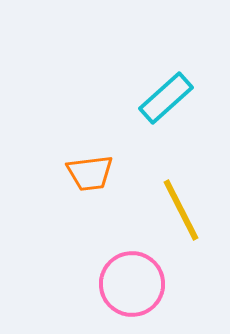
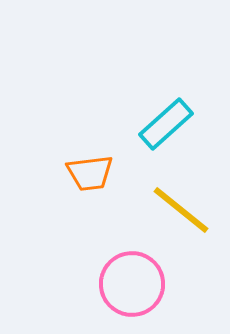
cyan rectangle: moved 26 px down
yellow line: rotated 24 degrees counterclockwise
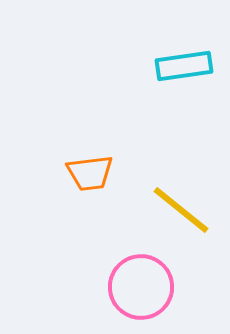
cyan rectangle: moved 18 px right, 58 px up; rotated 34 degrees clockwise
pink circle: moved 9 px right, 3 px down
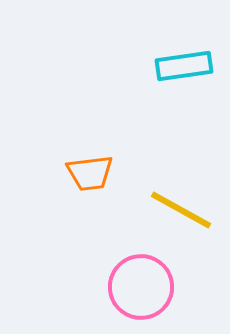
yellow line: rotated 10 degrees counterclockwise
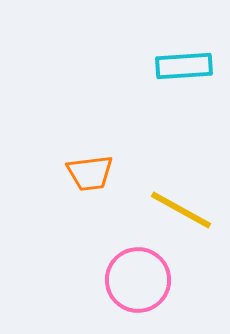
cyan rectangle: rotated 4 degrees clockwise
pink circle: moved 3 px left, 7 px up
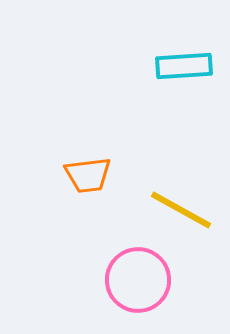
orange trapezoid: moved 2 px left, 2 px down
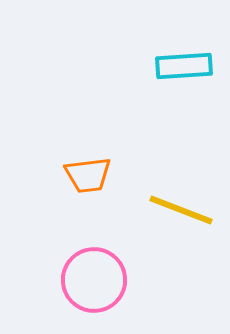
yellow line: rotated 8 degrees counterclockwise
pink circle: moved 44 px left
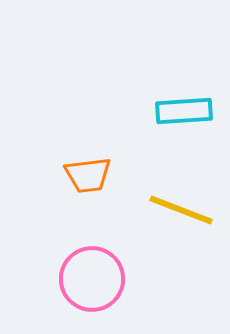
cyan rectangle: moved 45 px down
pink circle: moved 2 px left, 1 px up
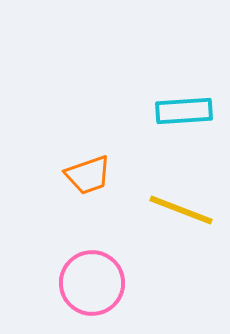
orange trapezoid: rotated 12 degrees counterclockwise
pink circle: moved 4 px down
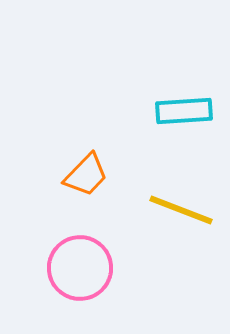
orange trapezoid: moved 2 px left; rotated 27 degrees counterclockwise
pink circle: moved 12 px left, 15 px up
